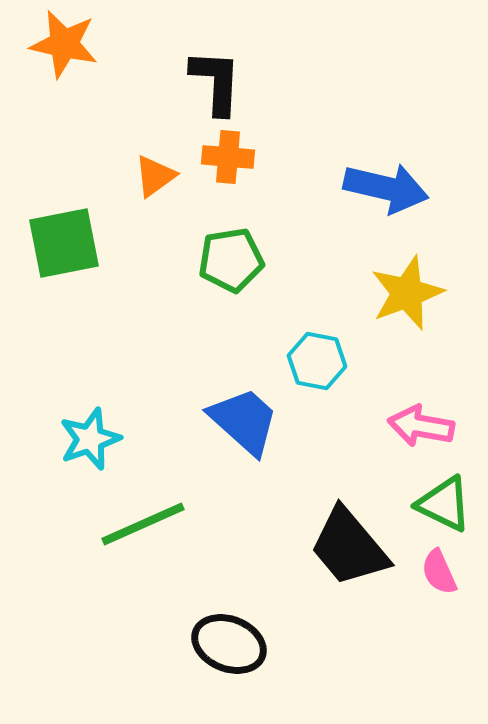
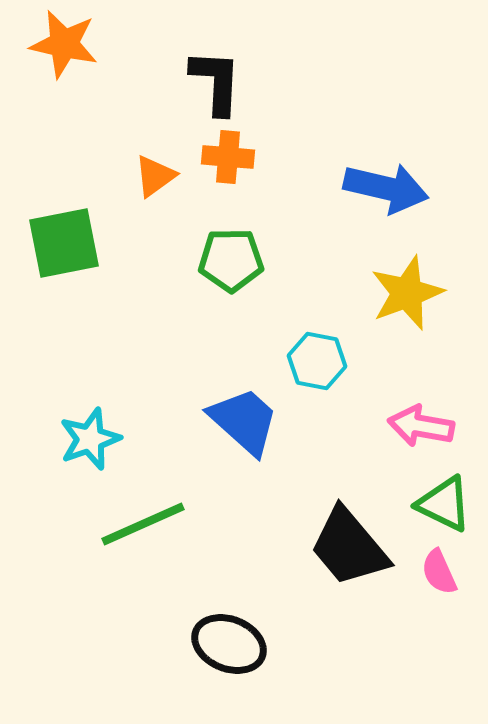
green pentagon: rotated 8 degrees clockwise
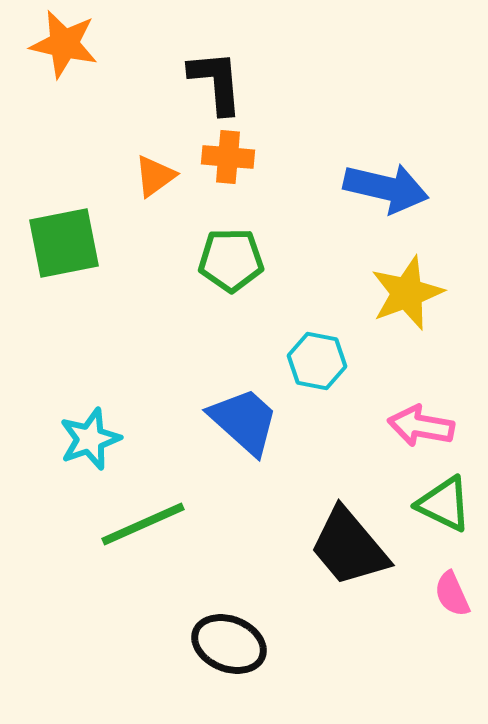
black L-shape: rotated 8 degrees counterclockwise
pink semicircle: moved 13 px right, 22 px down
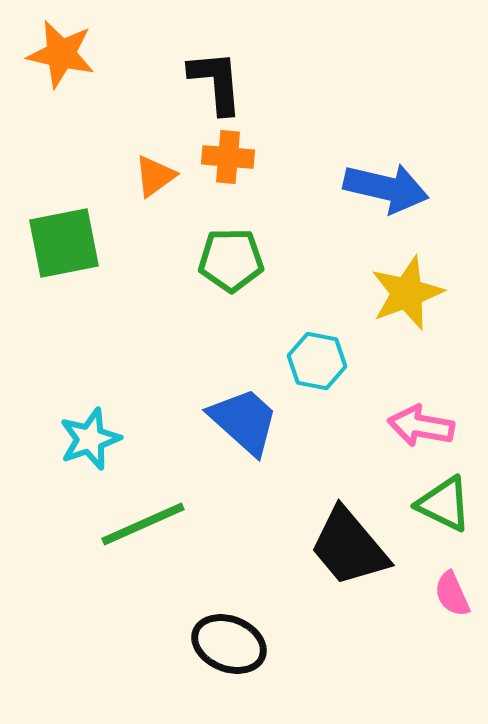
orange star: moved 3 px left, 10 px down
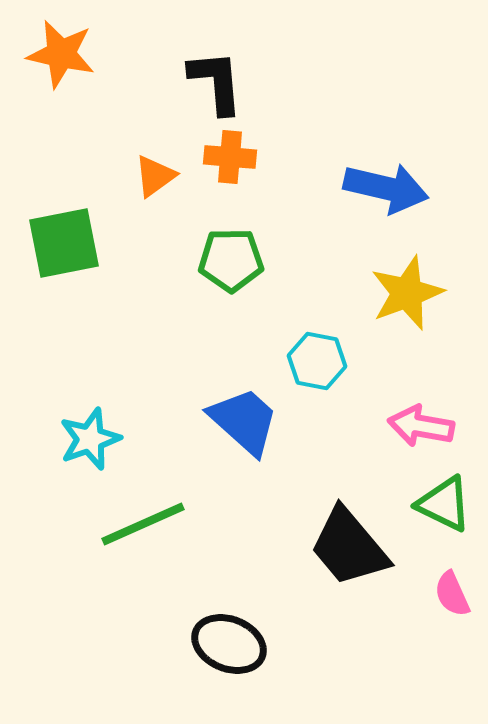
orange cross: moved 2 px right
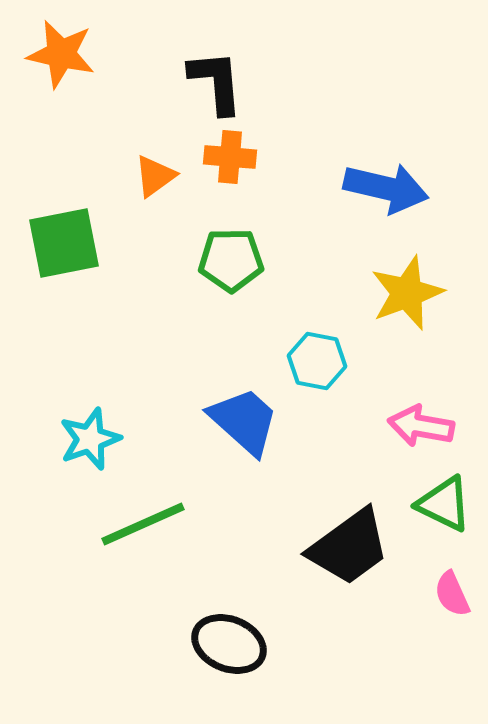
black trapezoid: rotated 86 degrees counterclockwise
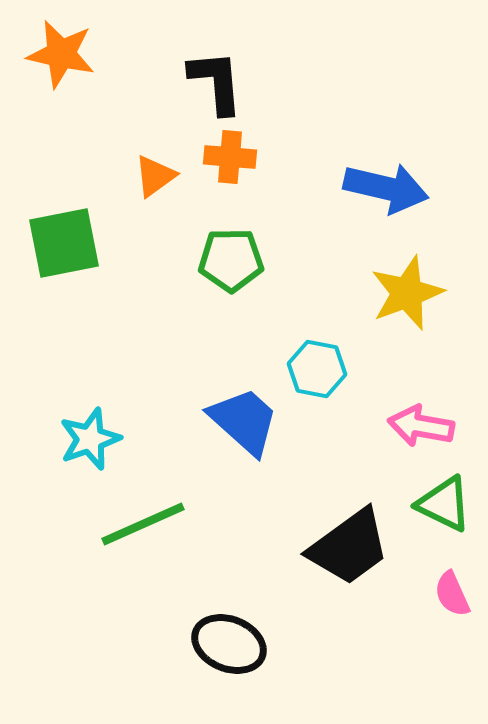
cyan hexagon: moved 8 px down
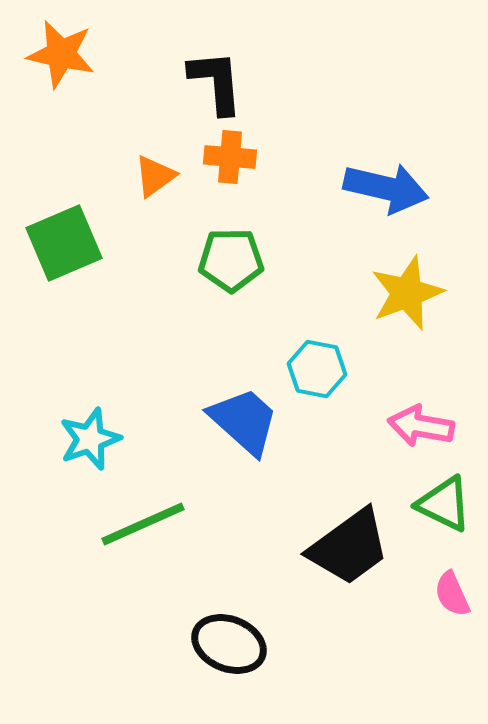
green square: rotated 12 degrees counterclockwise
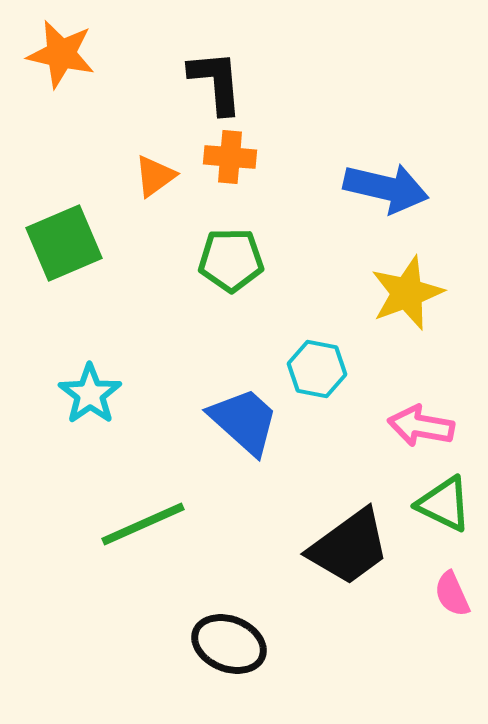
cyan star: moved 45 px up; rotated 16 degrees counterclockwise
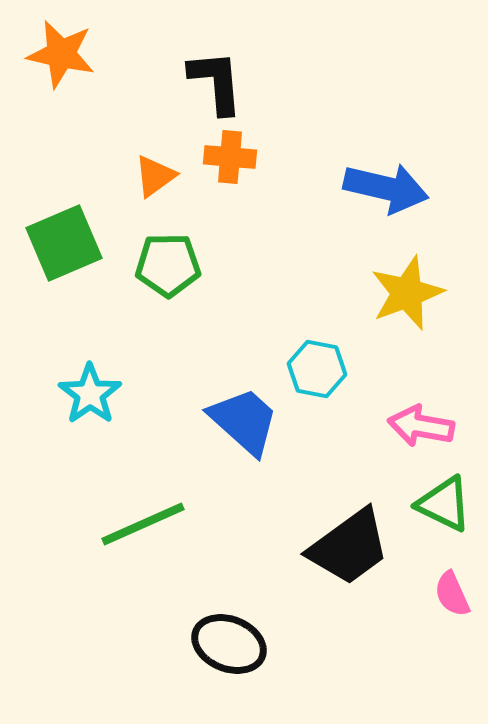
green pentagon: moved 63 px left, 5 px down
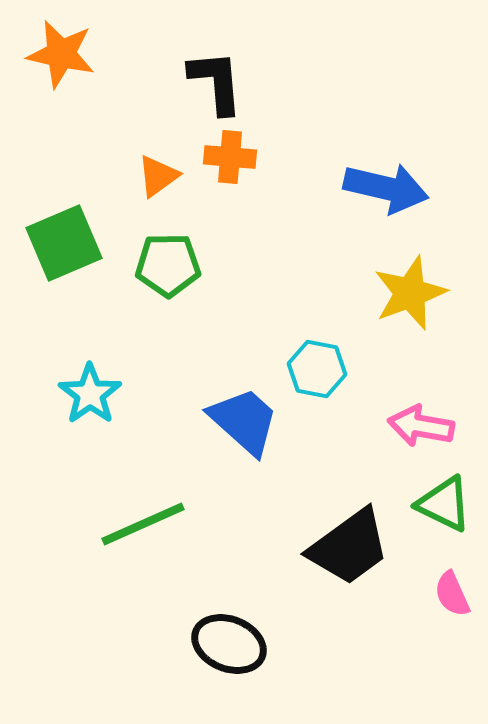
orange triangle: moved 3 px right
yellow star: moved 3 px right
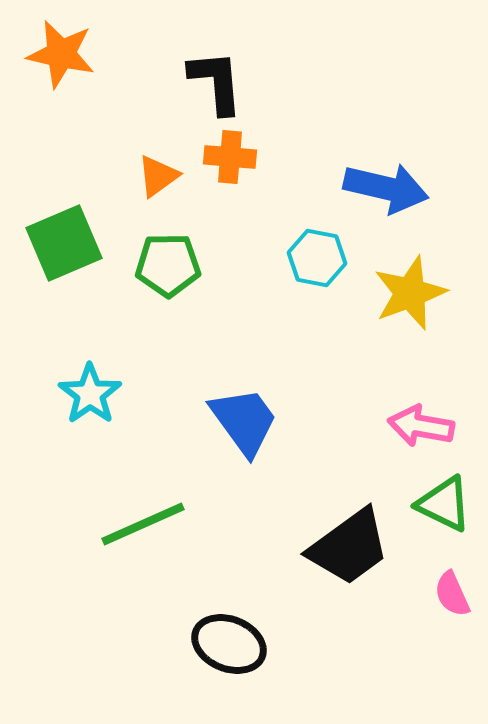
cyan hexagon: moved 111 px up
blue trapezoid: rotated 12 degrees clockwise
